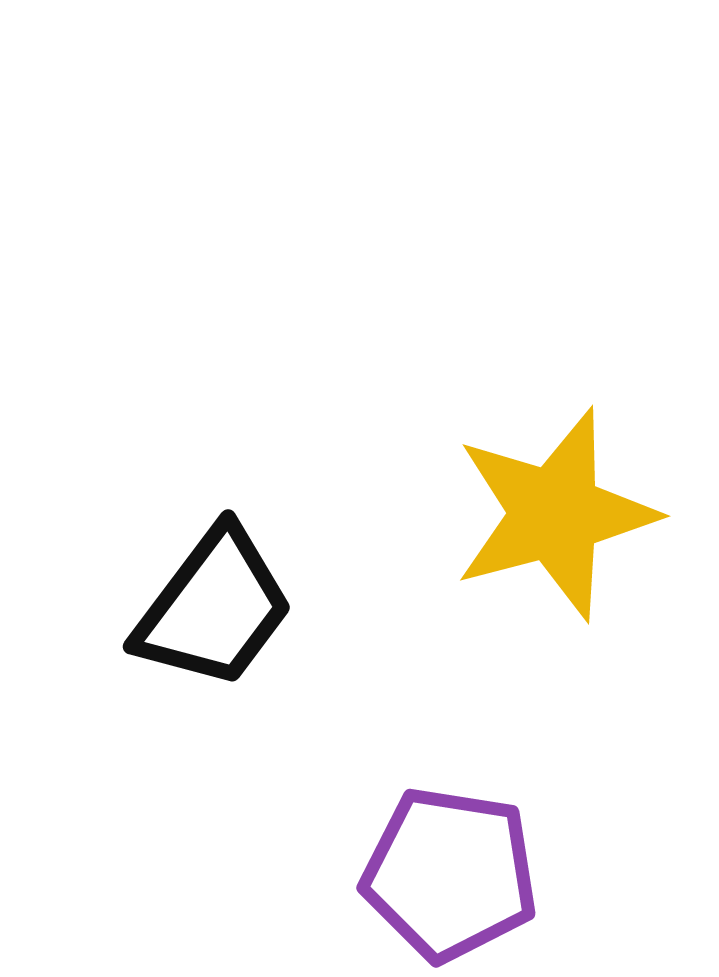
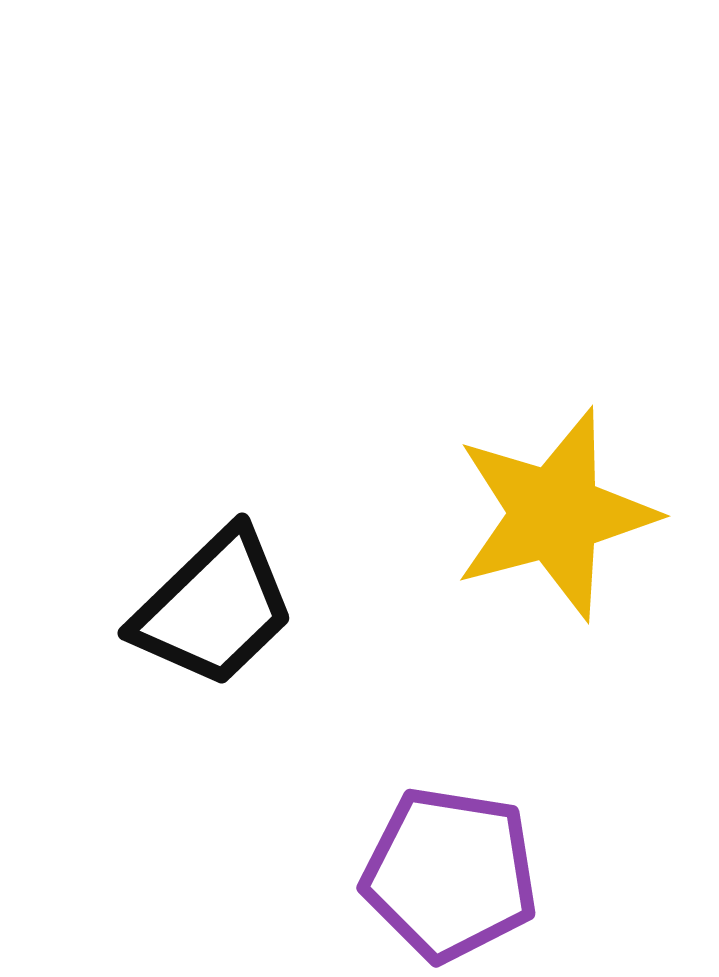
black trapezoid: rotated 9 degrees clockwise
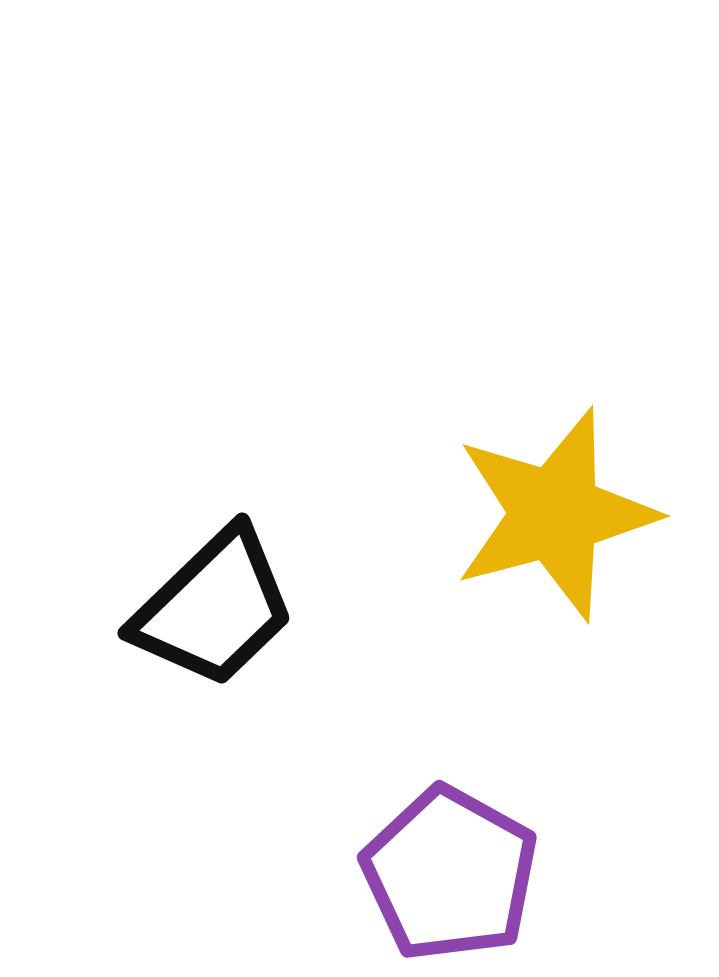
purple pentagon: rotated 20 degrees clockwise
